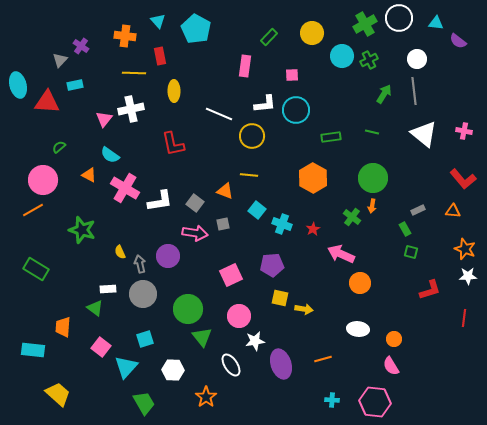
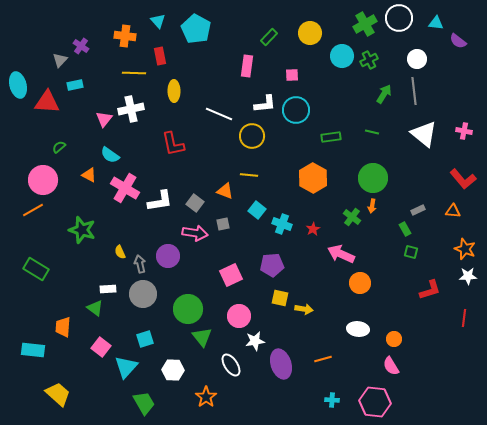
yellow circle at (312, 33): moved 2 px left
pink rectangle at (245, 66): moved 2 px right
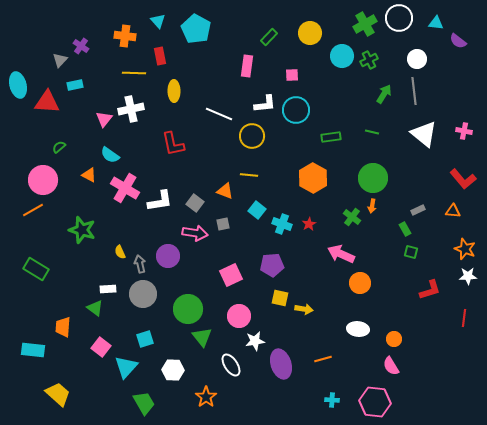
red star at (313, 229): moved 4 px left, 5 px up
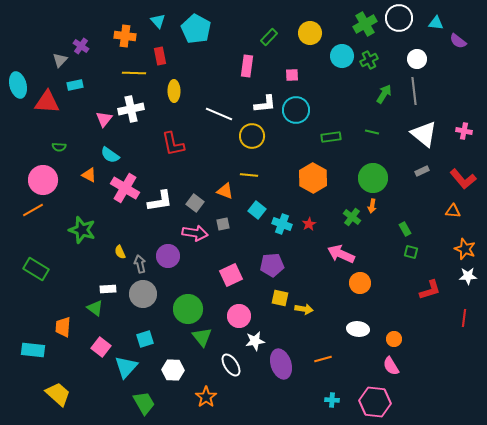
green semicircle at (59, 147): rotated 136 degrees counterclockwise
gray rectangle at (418, 210): moved 4 px right, 39 px up
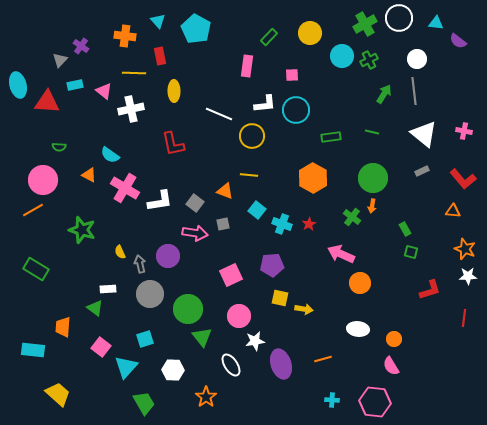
pink triangle at (104, 119): moved 28 px up; rotated 30 degrees counterclockwise
gray circle at (143, 294): moved 7 px right
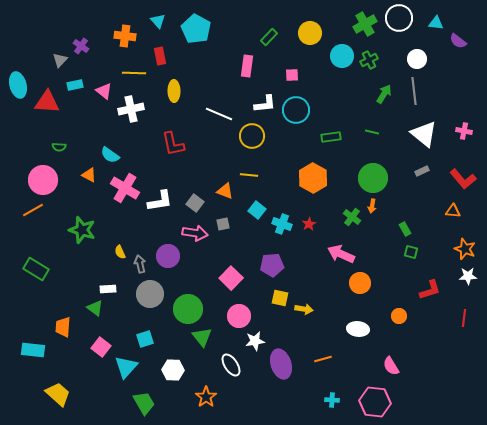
pink square at (231, 275): moved 3 px down; rotated 20 degrees counterclockwise
orange circle at (394, 339): moved 5 px right, 23 px up
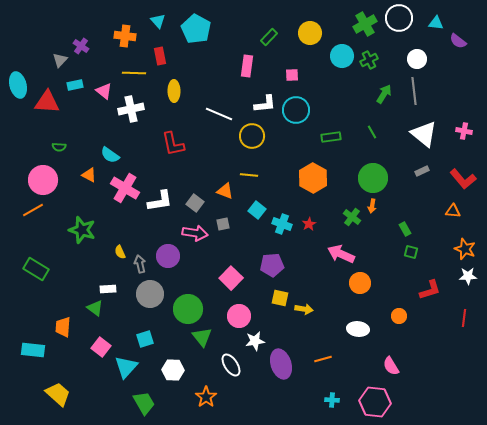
green line at (372, 132): rotated 48 degrees clockwise
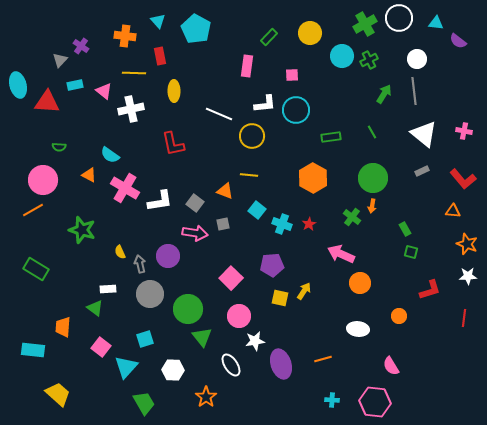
orange star at (465, 249): moved 2 px right, 5 px up
yellow arrow at (304, 309): moved 18 px up; rotated 66 degrees counterclockwise
